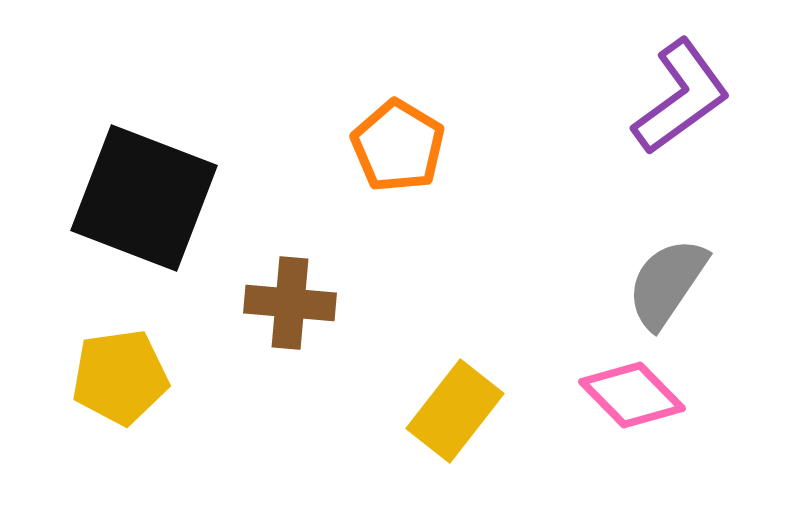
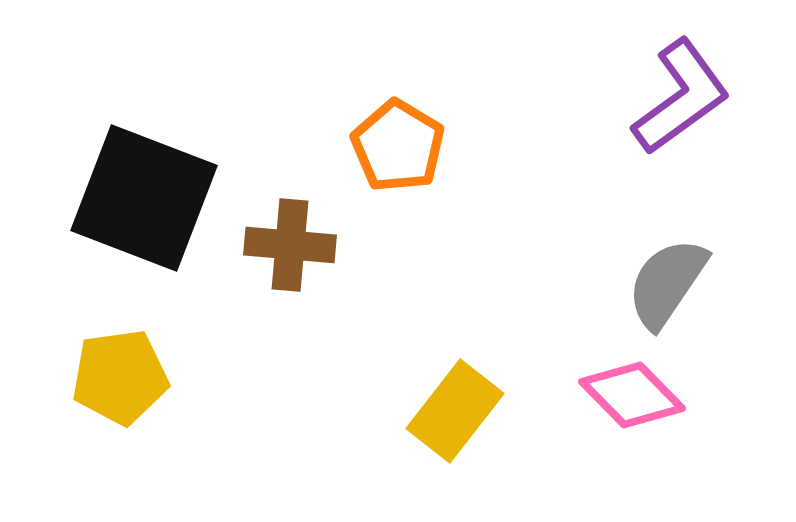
brown cross: moved 58 px up
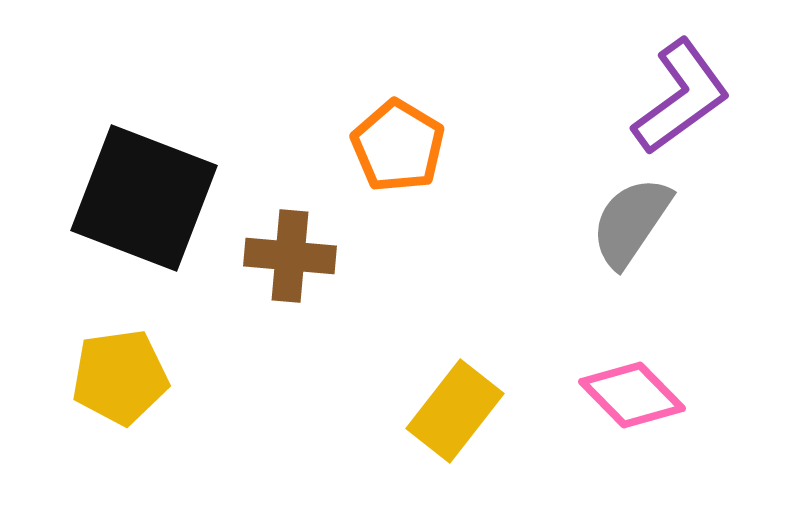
brown cross: moved 11 px down
gray semicircle: moved 36 px left, 61 px up
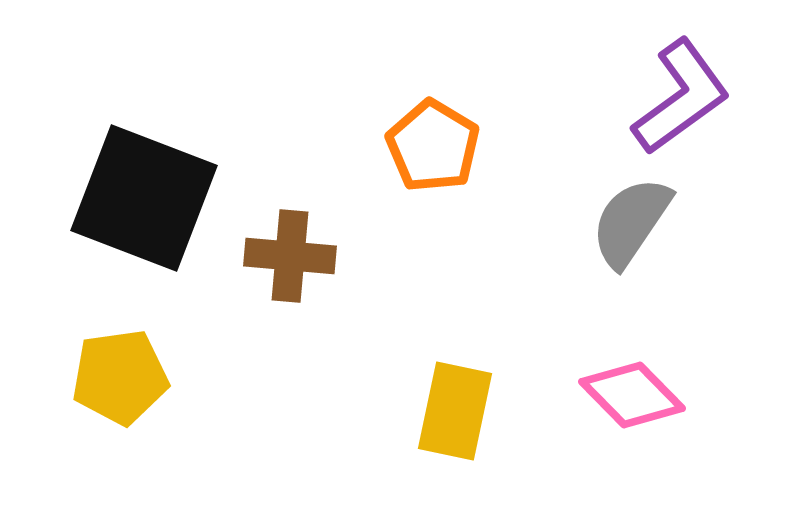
orange pentagon: moved 35 px right
yellow rectangle: rotated 26 degrees counterclockwise
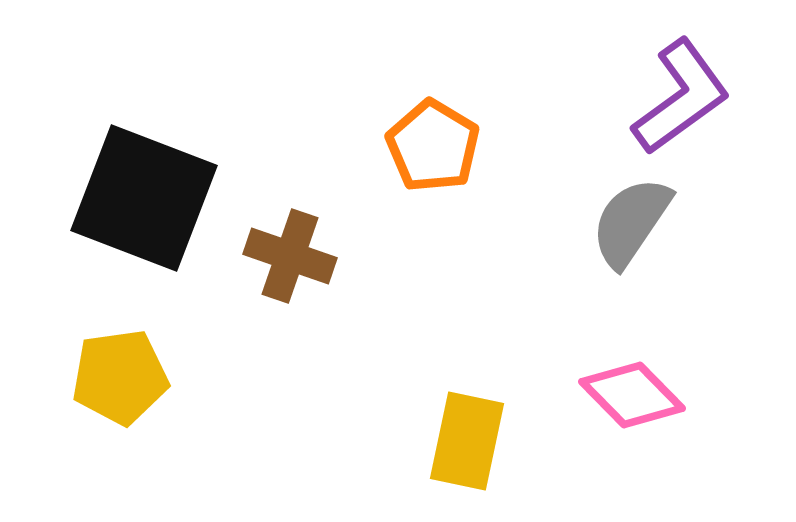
brown cross: rotated 14 degrees clockwise
yellow rectangle: moved 12 px right, 30 px down
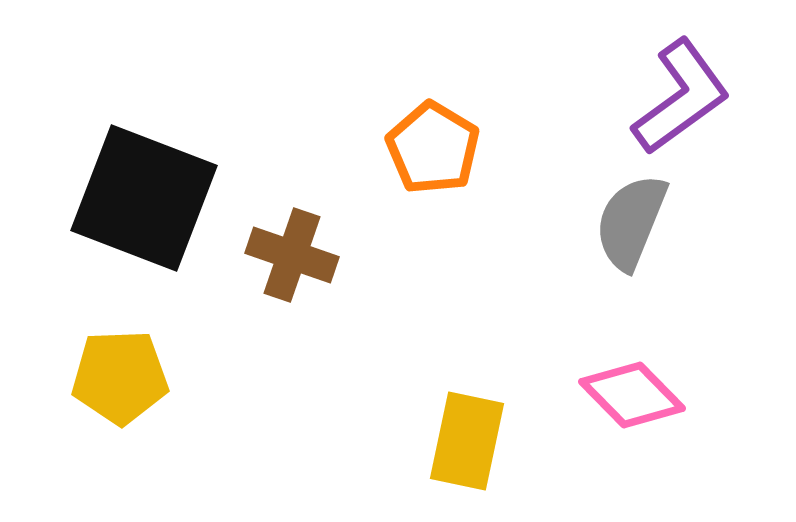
orange pentagon: moved 2 px down
gray semicircle: rotated 12 degrees counterclockwise
brown cross: moved 2 px right, 1 px up
yellow pentagon: rotated 6 degrees clockwise
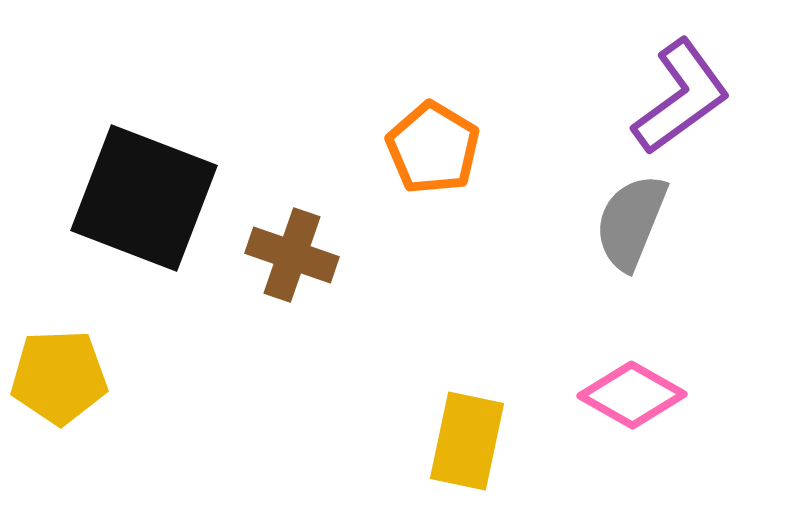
yellow pentagon: moved 61 px left
pink diamond: rotated 16 degrees counterclockwise
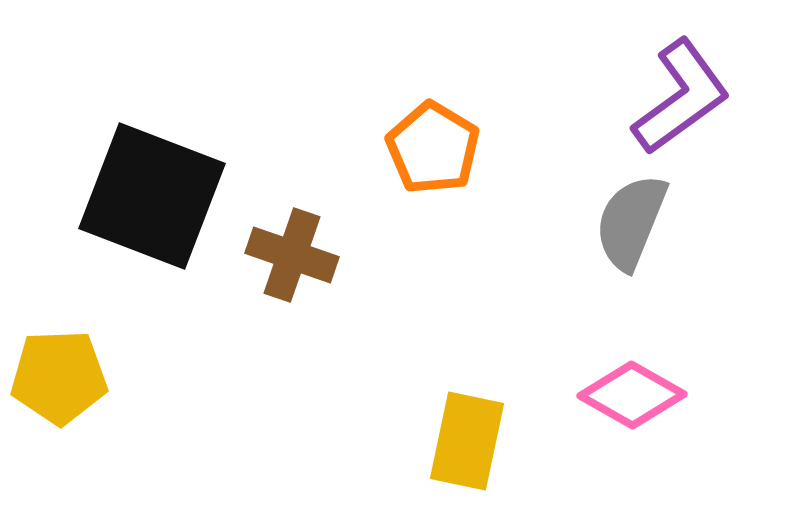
black square: moved 8 px right, 2 px up
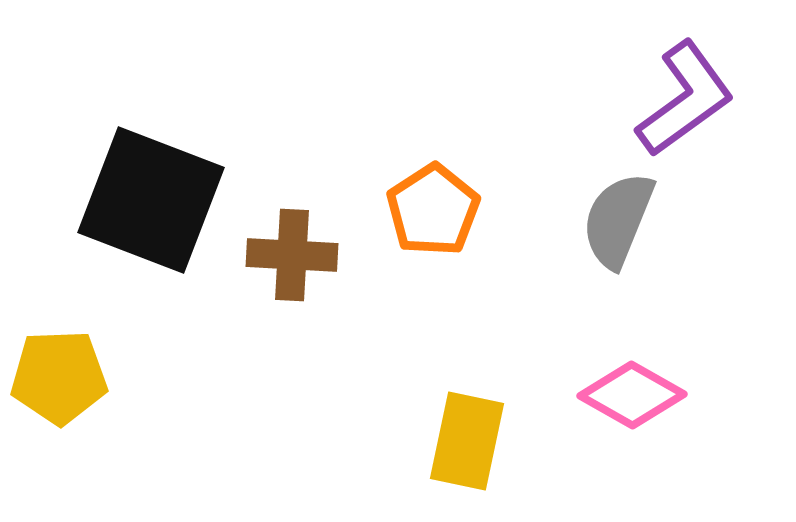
purple L-shape: moved 4 px right, 2 px down
orange pentagon: moved 62 px down; rotated 8 degrees clockwise
black square: moved 1 px left, 4 px down
gray semicircle: moved 13 px left, 2 px up
brown cross: rotated 16 degrees counterclockwise
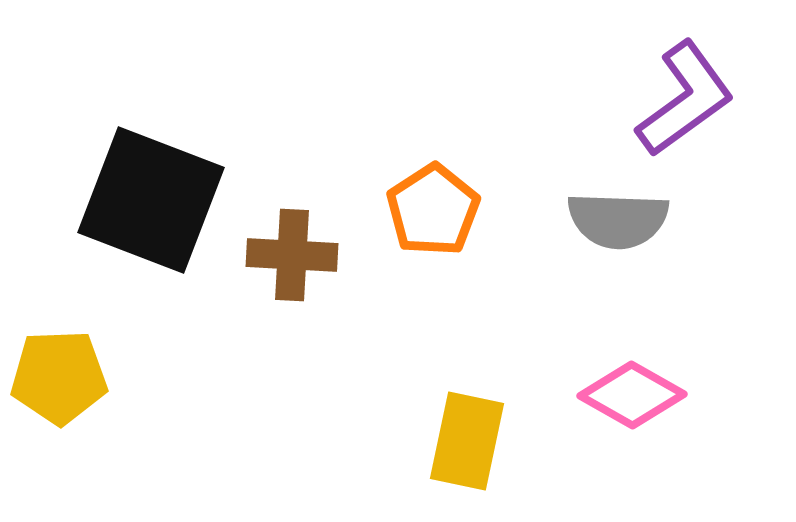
gray semicircle: rotated 110 degrees counterclockwise
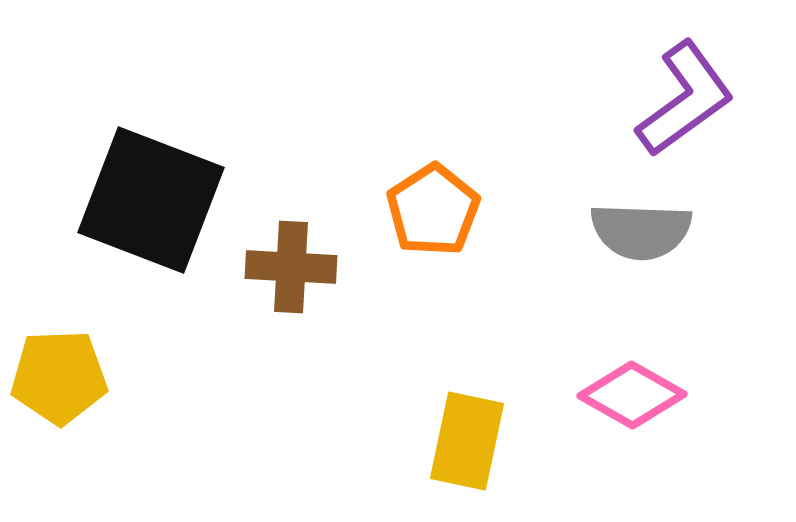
gray semicircle: moved 23 px right, 11 px down
brown cross: moved 1 px left, 12 px down
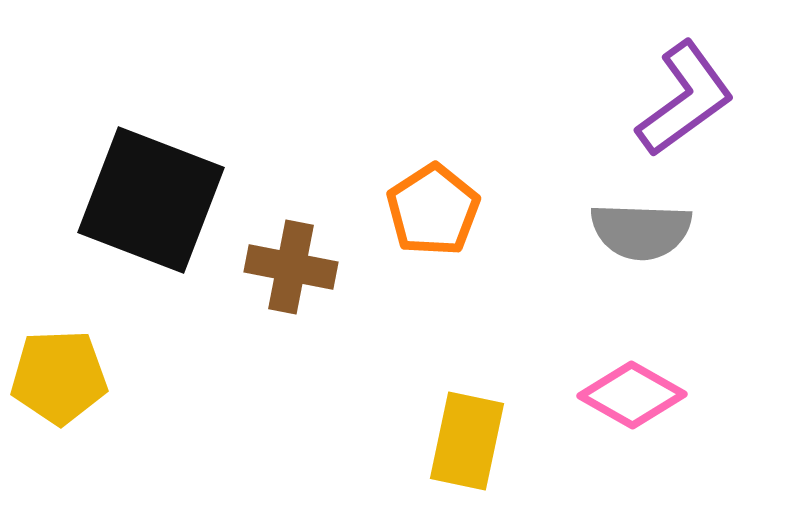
brown cross: rotated 8 degrees clockwise
